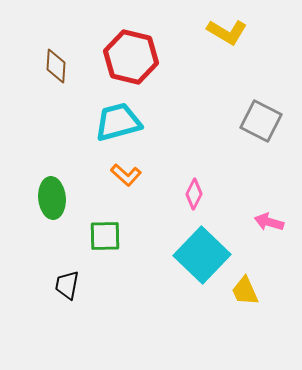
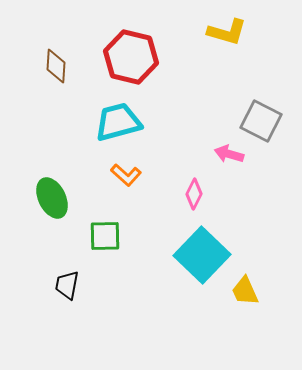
yellow L-shape: rotated 15 degrees counterclockwise
green ellipse: rotated 21 degrees counterclockwise
pink arrow: moved 40 px left, 68 px up
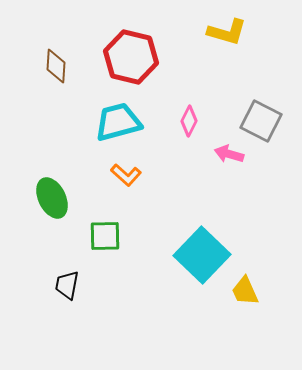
pink diamond: moved 5 px left, 73 px up
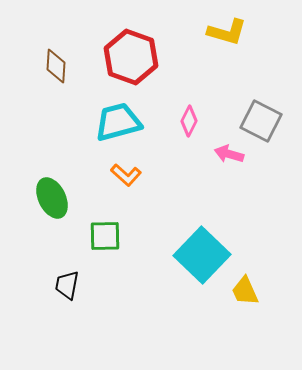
red hexagon: rotated 6 degrees clockwise
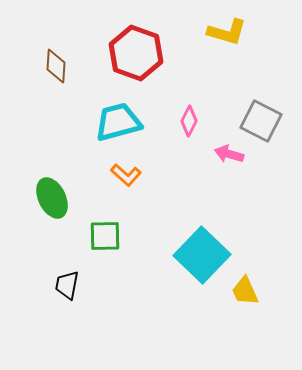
red hexagon: moved 5 px right, 4 px up
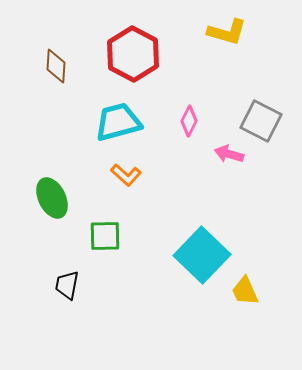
red hexagon: moved 3 px left, 1 px down; rotated 8 degrees clockwise
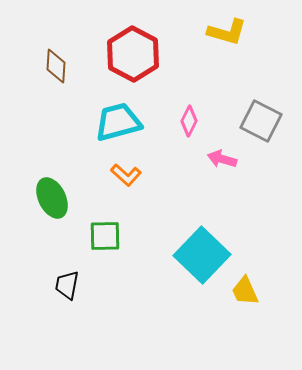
pink arrow: moved 7 px left, 5 px down
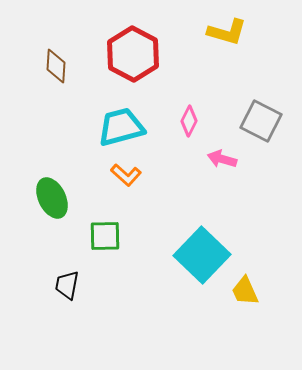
cyan trapezoid: moved 3 px right, 5 px down
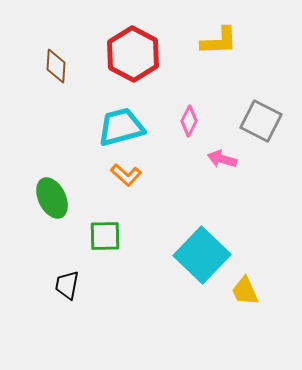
yellow L-shape: moved 8 px left, 9 px down; rotated 18 degrees counterclockwise
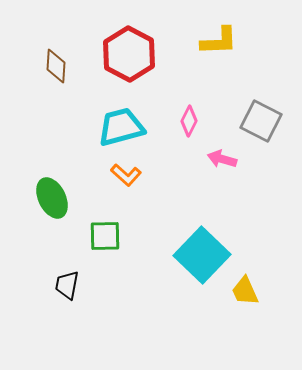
red hexagon: moved 4 px left
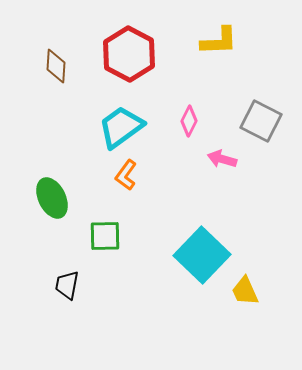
cyan trapezoid: rotated 21 degrees counterclockwise
orange L-shape: rotated 84 degrees clockwise
